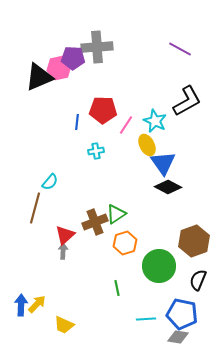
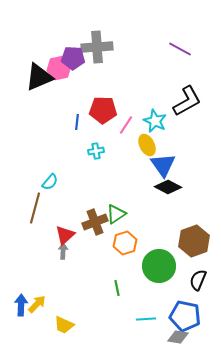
blue triangle: moved 2 px down
blue pentagon: moved 3 px right, 2 px down
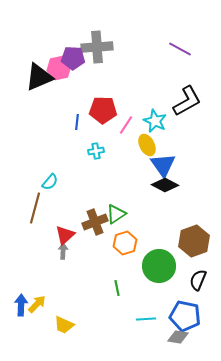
black diamond: moved 3 px left, 2 px up
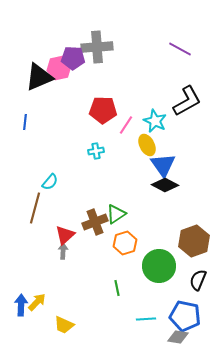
blue line: moved 52 px left
yellow arrow: moved 2 px up
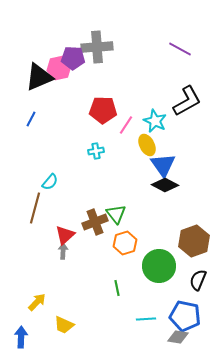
blue line: moved 6 px right, 3 px up; rotated 21 degrees clockwise
green triangle: rotated 35 degrees counterclockwise
blue arrow: moved 32 px down
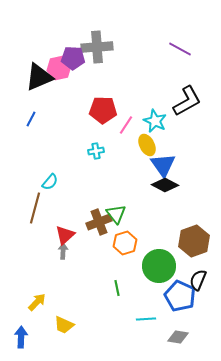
brown cross: moved 4 px right
blue pentagon: moved 5 px left, 20 px up; rotated 12 degrees clockwise
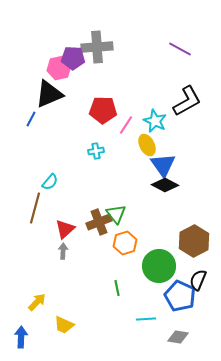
black triangle: moved 10 px right, 17 px down
red triangle: moved 6 px up
brown hexagon: rotated 8 degrees counterclockwise
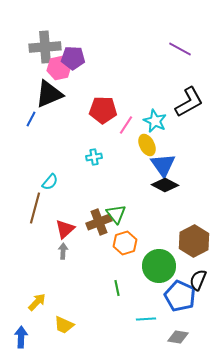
gray cross: moved 52 px left
black L-shape: moved 2 px right, 1 px down
cyan cross: moved 2 px left, 6 px down
